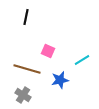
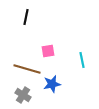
pink square: rotated 32 degrees counterclockwise
cyan line: rotated 70 degrees counterclockwise
blue star: moved 8 px left, 4 px down
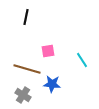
cyan line: rotated 21 degrees counterclockwise
blue star: rotated 18 degrees clockwise
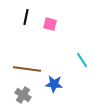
pink square: moved 2 px right, 27 px up; rotated 24 degrees clockwise
brown line: rotated 8 degrees counterclockwise
blue star: moved 2 px right
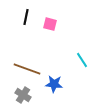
brown line: rotated 12 degrees clockwise
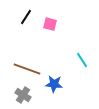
black line: rotated 21 degrees clockwise
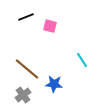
black line: rotated 35 degrees clockwise
pink square: moved 2 px down
brown line: rotated 20 degrees clockwise
gray cross: rotated 21 degrees clockwise
